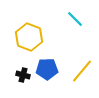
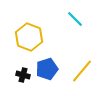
blue pentagon: rotated 15 degrees counterclockwise
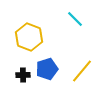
black cross: rotated 16 degrees counterclockwise
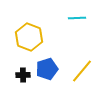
cyan line: moved 2 px right, 1 px up; rotated 48 degrees counterclockwise
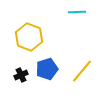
cyan line: moved 6 px up
black cross: moved 2 px left; rotated 24 degrees counterclockwise
